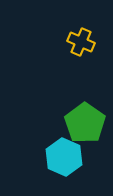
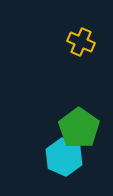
green pentagon: moved 6 px left, 5 px down
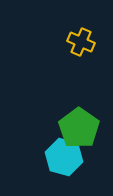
cyan hexagon: rotated 9 degrees counterclockwise
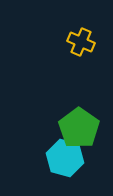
cyan hexagon: moved 1 px right, 1 px down
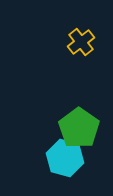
yellow cross: rotated 28 degrees clockwise
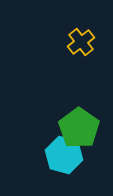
cyan hexagon: moved 1 px left, 3 px up
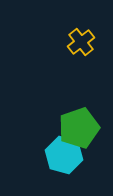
green pentagon: rotated 18 degrees clockwise
